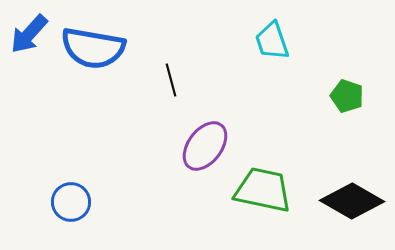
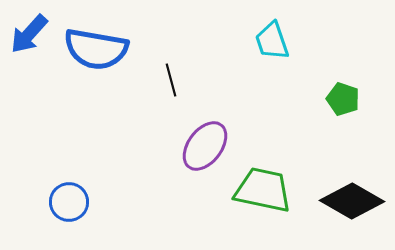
blue semicircle: moved 3 px right, 1 px down
green pentagon: moved 4 px left, 3 px down
blue circle: moved 2 px left
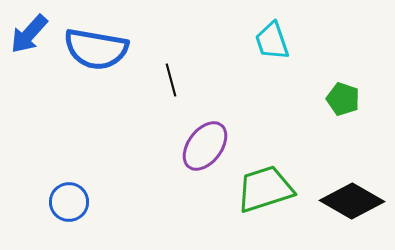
green trapezoid: moved 2 px right, 1 px up; rotated 30 degrees counterclockwise
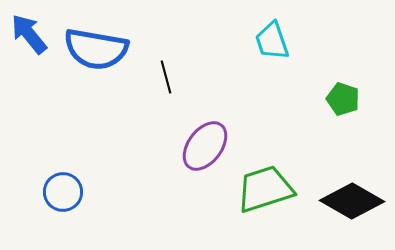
blue arrow: rotated 99 degrees clockwise
black line: moved 5 px left, 3 px up
blue circle: moved 6 px left, 10 px up
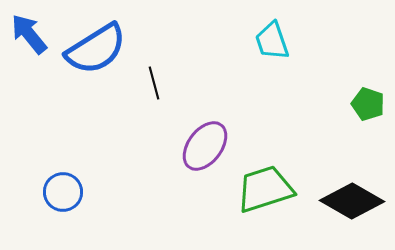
blue semicircle: rotated 42 degrees counterclockwise
black line: moved 12 px left, 6 px down
green pentagon: moved 25 px right, 5 px down
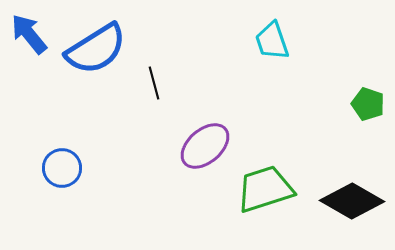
purple ellipse: rotated 12 degrees clockwise
blue circle: moved 1 px left, 24 px up
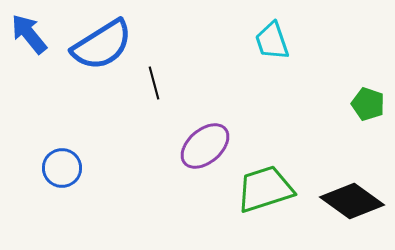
blue semicircle: moved 6 px right, 4 px up
black diamond: rotated 6 degrees clockwise
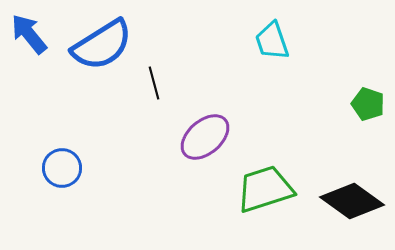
purple ellipse: moved 9 px up
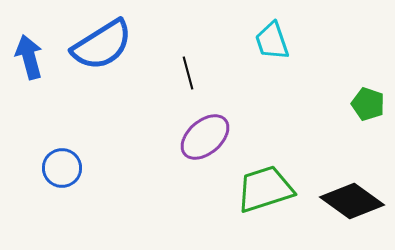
blue arrow: moved 23 px down; rotated 24 degrees clockwise
black line: moved 34 px right, 10 px up
